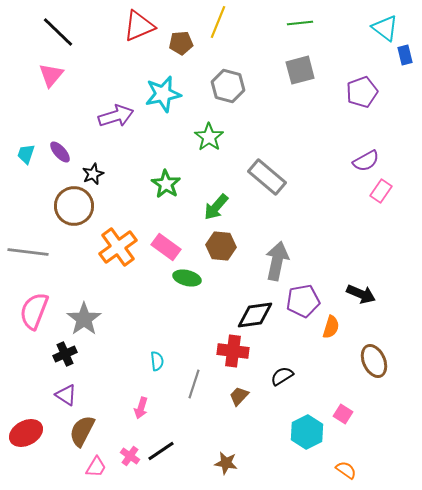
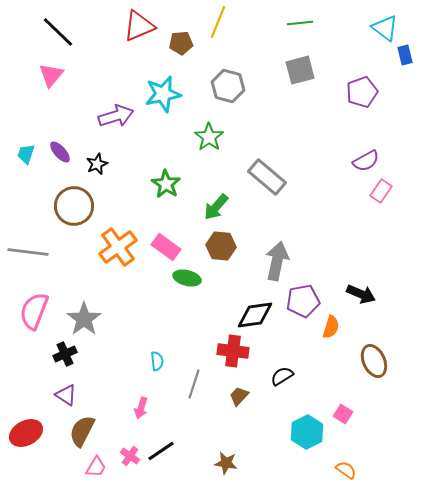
black star at (93, 174): moved 4 px right, 10 px up
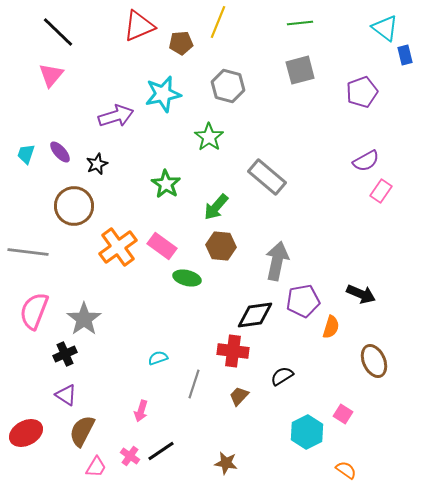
pink rectangle at (166, 247): moved 4 px left, 1 px up
cyan semicircle at (157, 361): moved 1 px right, 3 px up; rotated 102 degrees counterclockwise
pink arrow at (141, 408): moved 3 px down
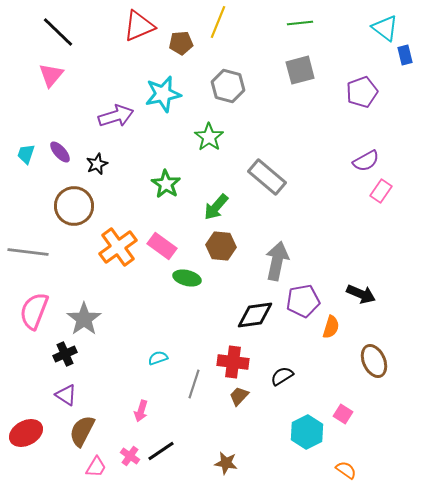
red cross at (233, 351): moved 11 px down
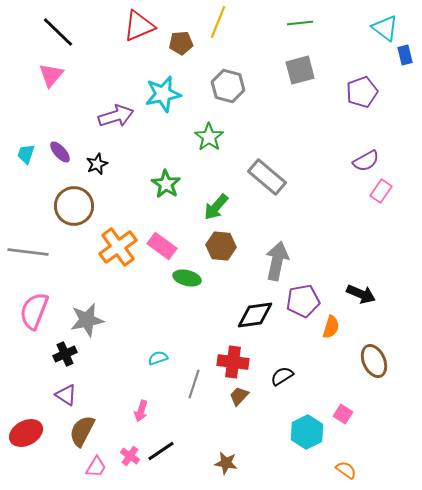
gray star at (84, 319): moved 3 px right, 1 px down; rotated 24 degrees clockwise
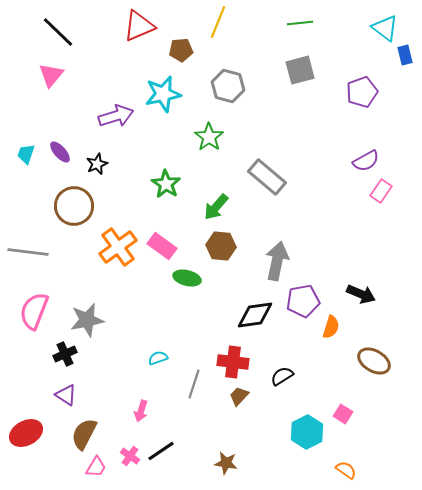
brown pentagon at (181, 43): moved 7 px down
brown ellipse at (374, 361): rotated 36 degrees counterclockwise
brown semicircle at (82, 431): moved 2 px right, 3 px down
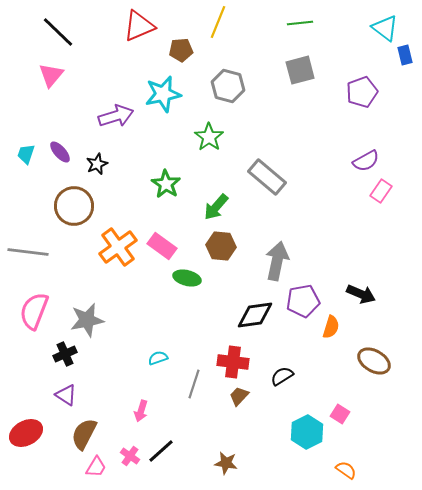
pink square at (343, 414): moved 3 px left
black line at (161, 451): rotated 8 degrees counterclockwise
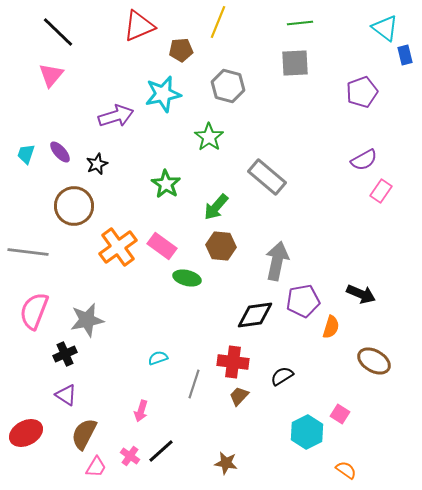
gray square at (300, 70): moved 5 px left, 7 px up; rotated 12 degrees clockwise
purple semicircle at (366, 161): moved 2 px left, 1 px up
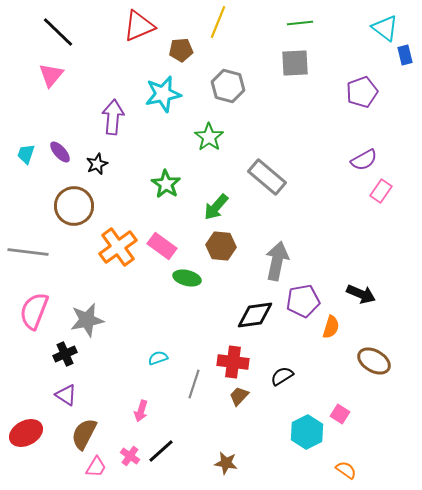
purple arrow at (116, 116): moved 3 px left, 1 px down; rotated 68 degrees counterclockwise
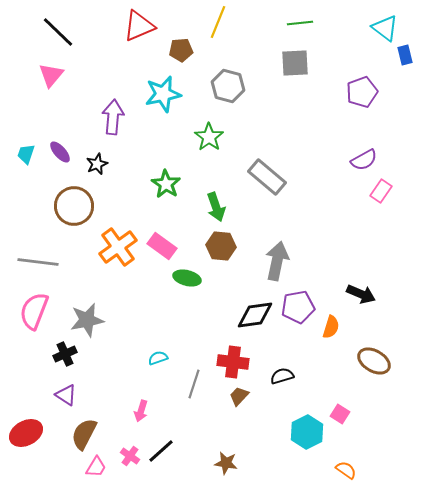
green arrow at (216, 207): rotated 60 degrees counterclockwise
gray line at (28, 252): moved 10 px right, 10 px down
purple pentagon at (303, 301): moved 5 px left, 6 px down
black semicircle at (282, 376): rotated 15 degrees clockwise
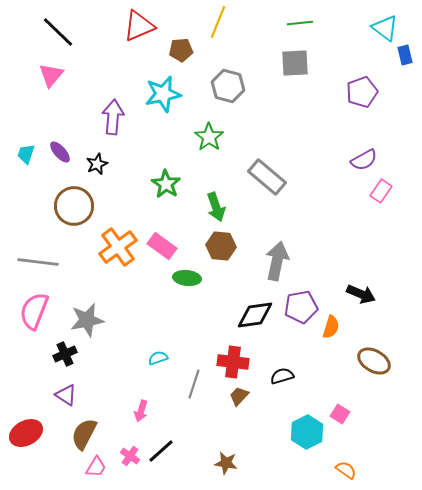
green ellipse at (187, 278): rotated 8 degrees counterclockwise
purple pentagon at (298, 307): moved 3 px right
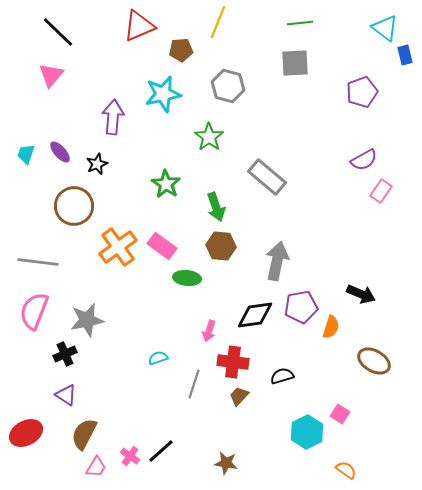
pink arrow at (141, 411): moved 68 px right, 80 px up
